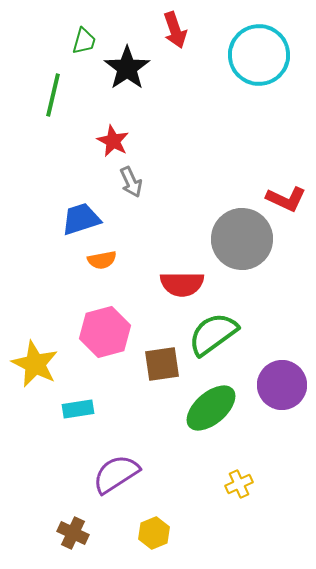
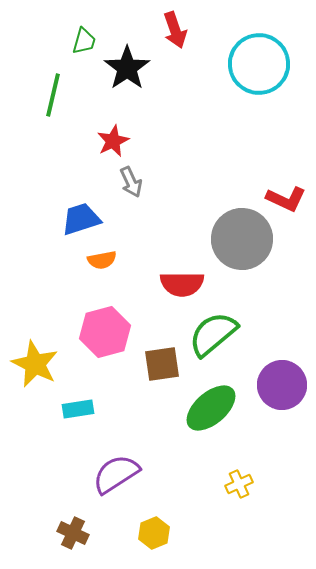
cyan circle: moved 9 px down
red star: rotated 20 degrees clockwise
green semicircle: rotated 4 degrees counterclockwise
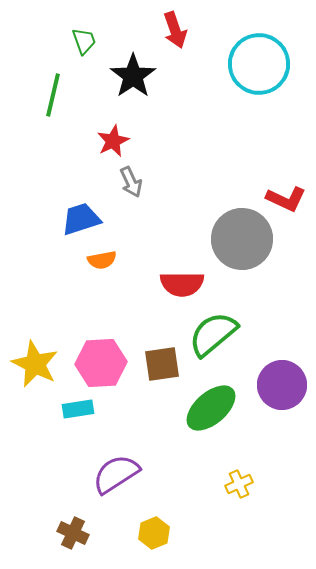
green trapezoid: rotated 36 degrees counterclockwise
black star: moved 6 px right, 8 px down
pink hexagon: moved 4 px left, 31 px down; rotated 12 degrees clockwise
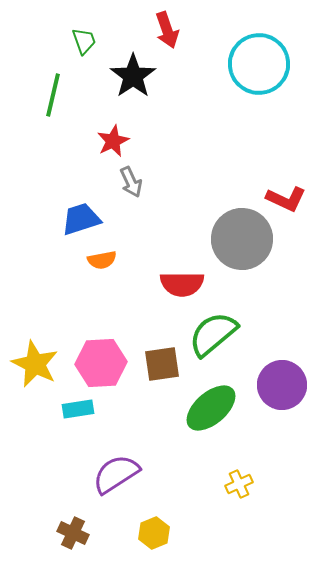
red arrow: moved 8 px left
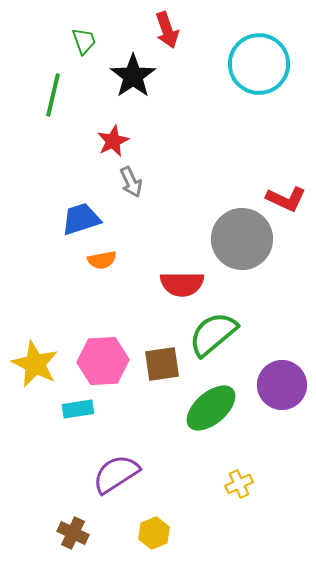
pink hexagon: moved 2 px right, 2 px up
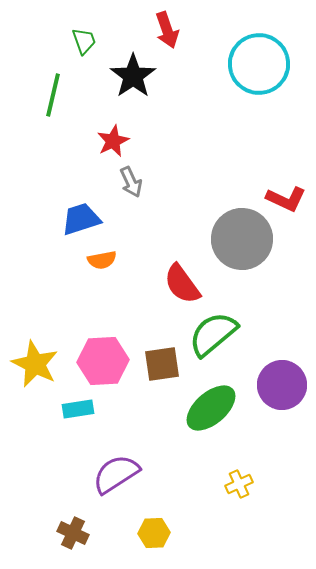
red semicircle: rotated 54 degrees clockwise
yellow hexagon: rotated 20 degrees clockwise
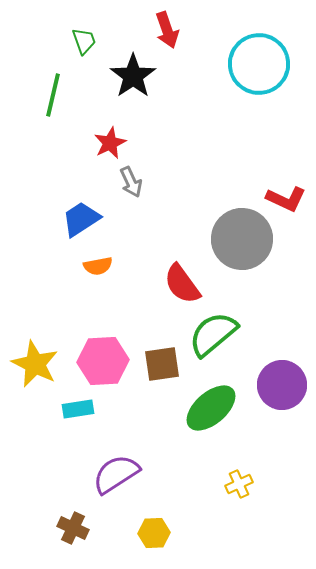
red star: moved 3 px left, 2 px down
blue trapezoid: rotated 15 degrees counterclockwise
orange semicircle: moved 4 px left, 6 px down
brown cross: moved 5 px up
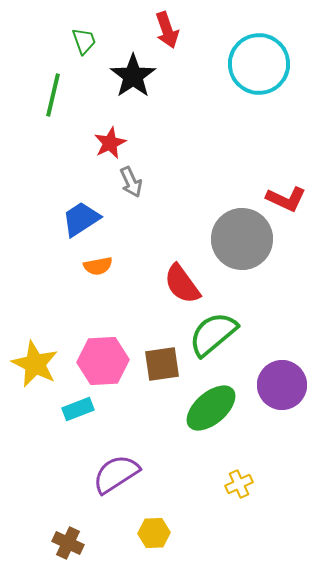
cyan rectangle: rotated 12 degrees counterclockwise
brown cross: moved 5 px left, 15 px down
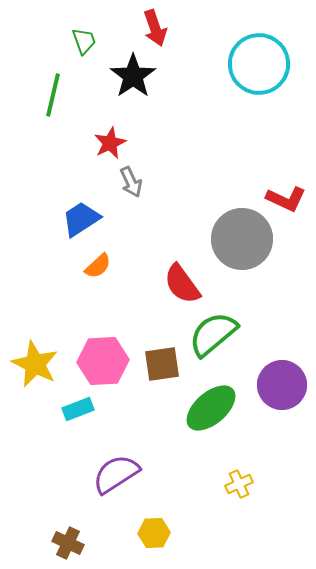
red arrow: moved 12 px left, 2 px up
orange semicircle: rotated 32 degrees counterclockwise
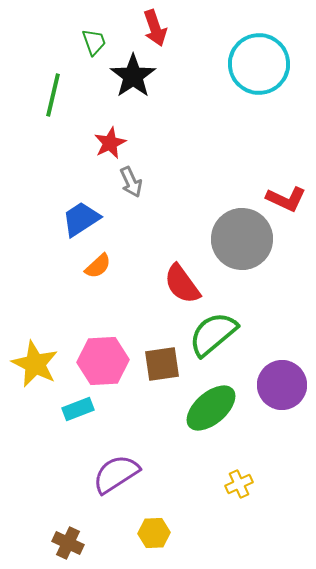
green trapezoid: moved 10 px right, 1 px down
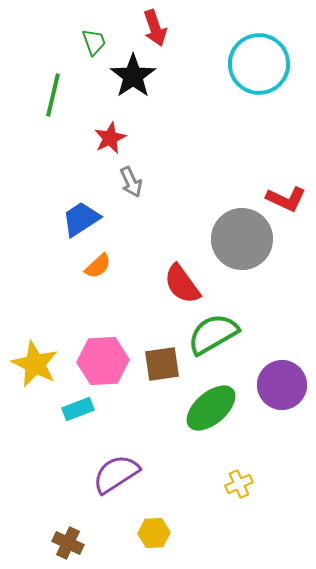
red star: moved 5 px up
green semicircle: rotated 10 degrees clockwise
